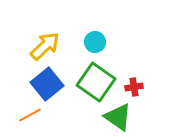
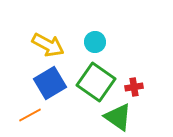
yellow arrow: moved 3 px right, 1 px up; rotated 72 degrees clockwise
blue square: moved 3 px right, 1 px up; rotated 8 degrees clockwise
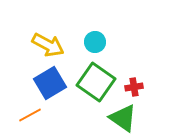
green triangle: moved 5 px right, 1 px down
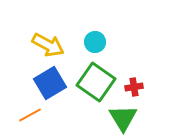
green triangle: rotated 24 degrees clockwise
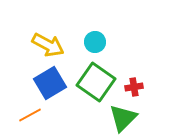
green triangle: rotated 16 degrees clockwise
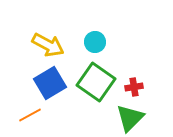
green triangle: moved 7 px right
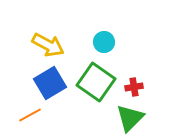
cyan circle: moved 9 px right
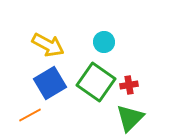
red cross: moved 5 px left, 2 px up
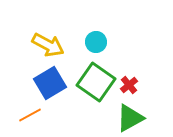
cyan circle: moved 8 px left
red cross: rotated 30 degrees counterclockwise
green triangle: rotated 16 degrees clockwise
